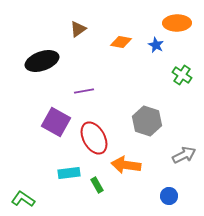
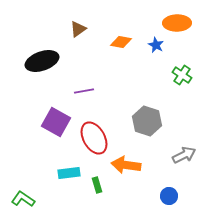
green rectangle: rotated 14 degrees clockwise
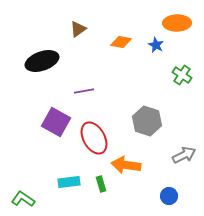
cyan rectangle: moved 9 px down
green rectangle: moved 4 px right, 1 px up
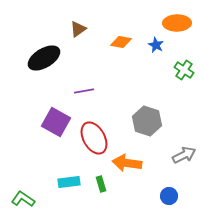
black ellipse: moved 2 px right, 3 px up; rotated 12 degrees counterclockwise
green cross: moved 2 px right, 5 px up
orange arrow: moved 1 px right, 2 px up
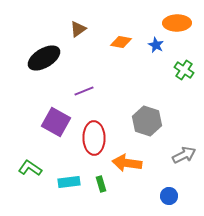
purple line: rotated 12 degrees counterclockwise
red ellipse: rotated 28 degrees clockwise
green L-shape: moved 7 px right, 31 px up
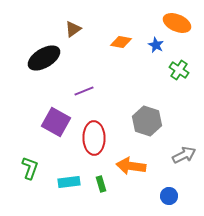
orange ellipse: rotated 24 degrees clockwise
brown triangle: moved 5 px left
green cross: moved 5 px left
orange arrow: moved 4 px right, 3 px down
green L-shape: rotated 75 degrees clockwise
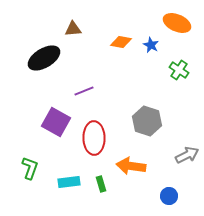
brown triangle: rotated 30 degrees clockwise
blue star: moved 5 px left
gray arrow: moved 3 px right
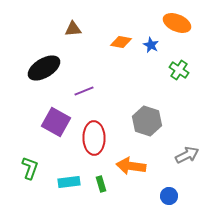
black ellipse: moved 10 px down
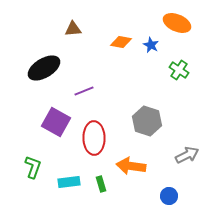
green L-shape: moved 3 px right, 1 px up
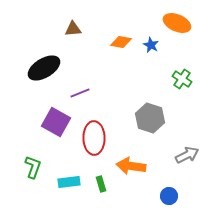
green cross: moved 3 px right, 9 px down
purple line: moved 4 px left, 2 px down
gray hexagon: moved 3 px right, 3 px up
